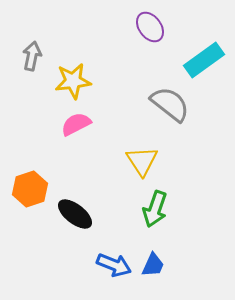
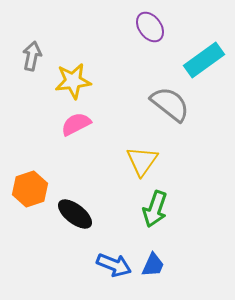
yellow triangle: rotated 8 degrees clockwise
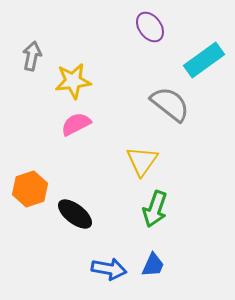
blue arrow: moved 5 px left, 4 px down; rotated 12 degrees counterclockwise
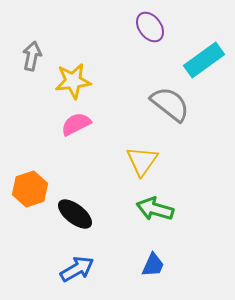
green arrow: rotated 87 degrees clockwise
blue arrow: moved 32 px left; rotated 40 degrees counterclockwise
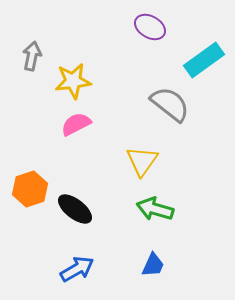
purple ellipse: rotated 24 degrees counterclockwise
black ellipse: moved 5 px up
